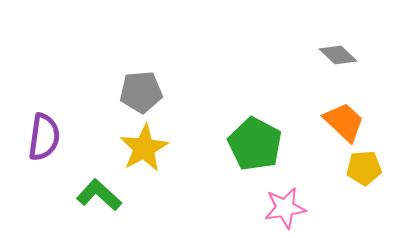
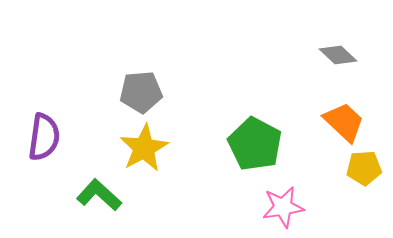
pink star: moved 2 px left, 1 px up
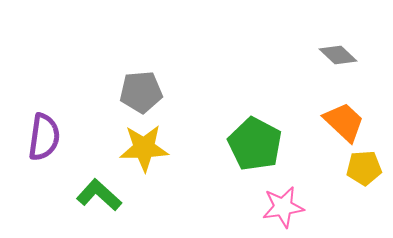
yellow star: rotated 27 degrees clockwise
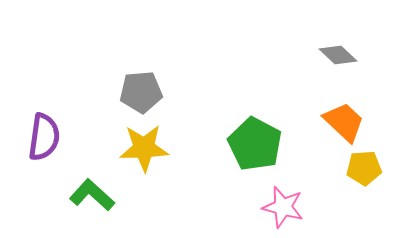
green L-shape: moved 7 px left
pink star: rotated 24 degrees clockwise
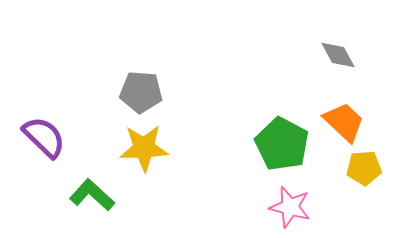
gray diamond: rotated 18 degrees clockwise
gray pentagon: rotated 9 degrees clockwise
purple semicircle: rotated 54 degrees counterclockwise
green pentagon: moved 27 px right
pink star: moved 7 px right
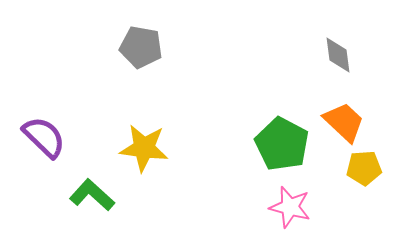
gray diamond: rotated 21 degrees clockwise
gray pentagon: moved 45 px up; rotated 6 degrees clockwise
yellow star: rotated 9 degrees clockwise
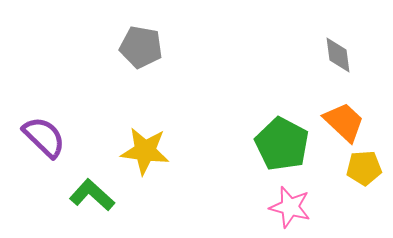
yellow star: moved 1 px right, 3 px down
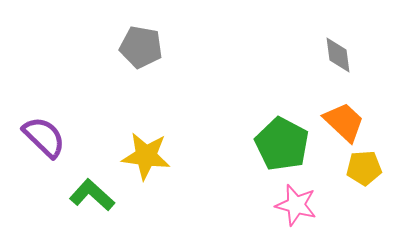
yellow star: moved 1 px right, 5 px down
pink star: moved 6 px right, 2 px up
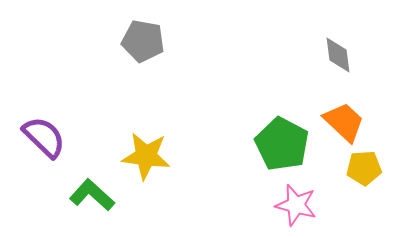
gray pentagon: moved 2 px right, 6 px up
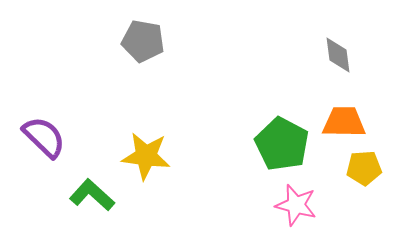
orange trapezoid: rotated 42 degrees counterclockwise
